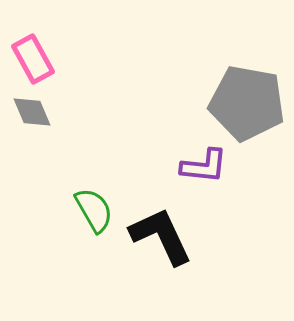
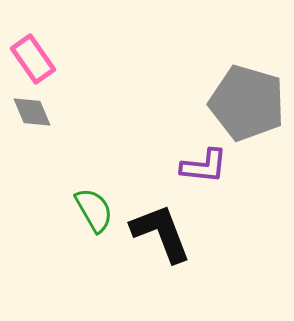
pink rectangle: rotated 6 degrees counterclockwise
gray pentagon: rotated 6 degrees clockwise
black L-shape: moved 3 px up; rotated 4 degrees clockwise
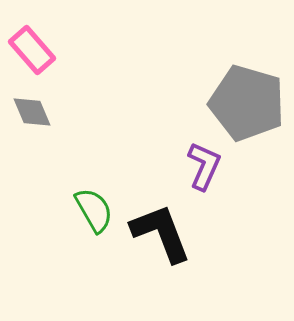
pink rectangle: moved 1 px left, 9 px up; rotated 6 degrees counterclockwise
purple L-shape: rotated 72 degrees counterclockwise
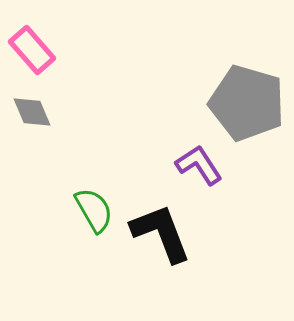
purple L-shape: moved 5 px left, 1 px up; rotated 57 degrees counterclockwise
